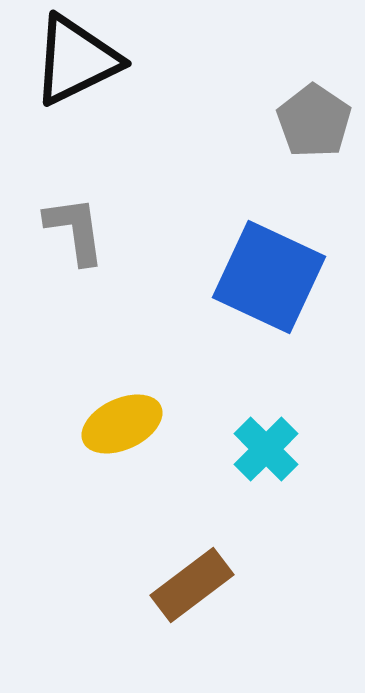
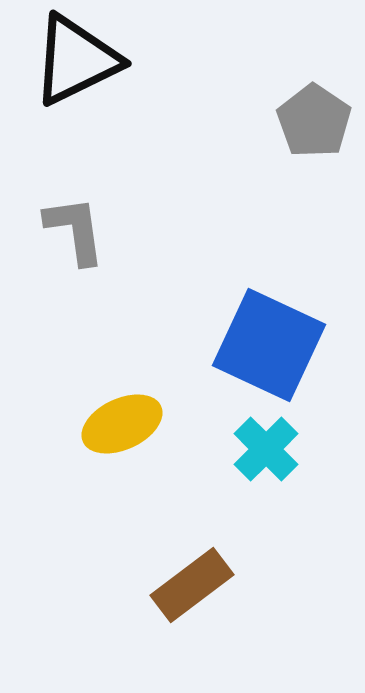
blue square: moved 68 px down
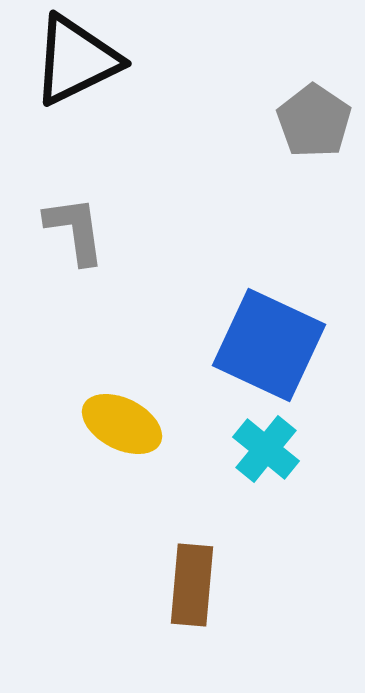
yellow ellipse: rotated 52 degrees clockwise
cyan cross: rotated 6 degrees counterclockwise
brown rectangle: rotated 48 degrees counterclockwise
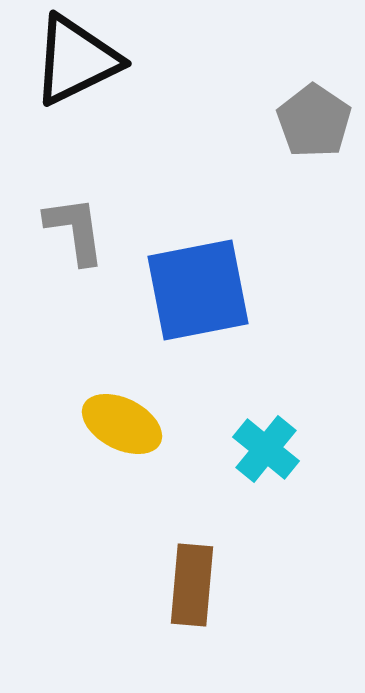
blue square: moved 71 px left, 55 px up; rotated 36 degrees counterclockwise
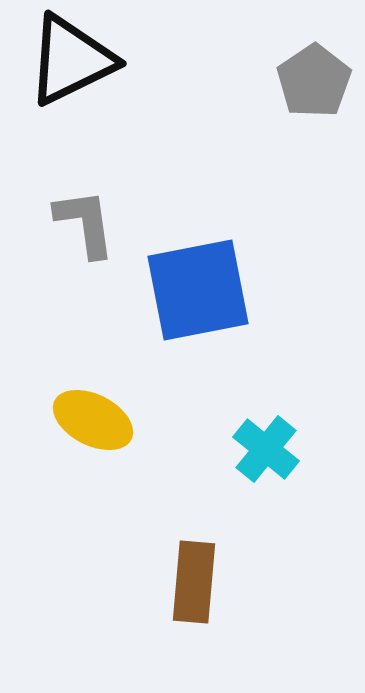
black triangle: moved 5 px left
gray pentagon: moved 40 px up; rotated 4 degrees clockwise
gray L-shape: moved 10 px right, 7 px up
yellow ellipse: moved 29 px left, 4 px up
brown rectangle: moved 2 px right, 3 px up
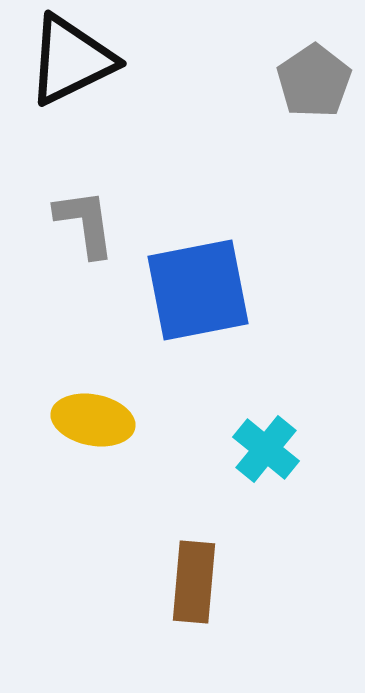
yellow ellipse: rotated 16 degrees counterclockwise
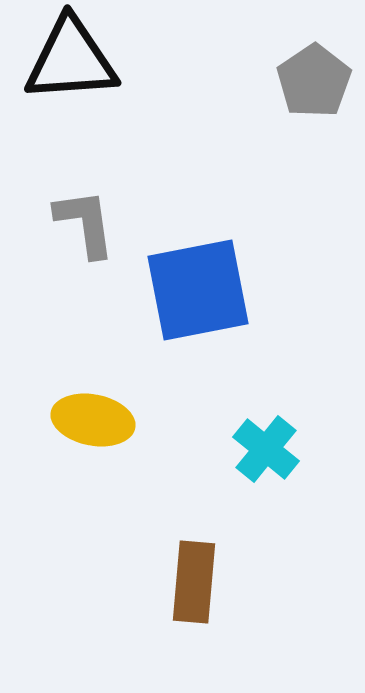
black triangle: rotated 22 degrees clockwise
